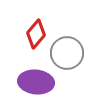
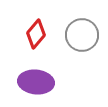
gray circle: moved 15 px right, 18 px up
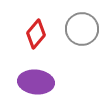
gray circle: moved 6 px up
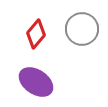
purple ellipse: rotated 28 degrees clockwise
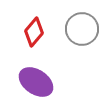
red diamond: moved 2 px left, 2 px up
